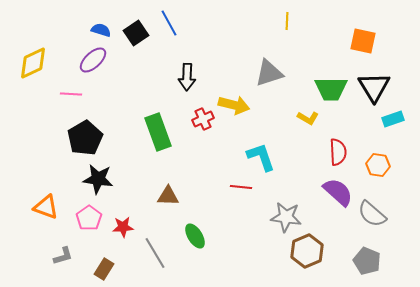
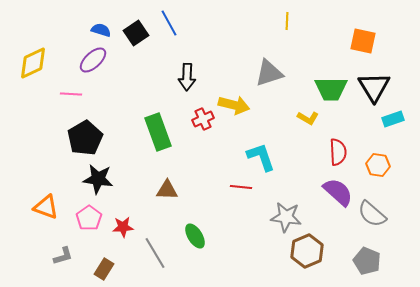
brown triangle: moved 1 px left, 6 px up
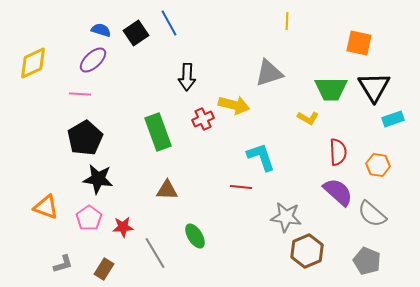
orange square: moved 4 px left, 2 px down
pink line: moved 9 px right
gray L-shape: moved 8 px down
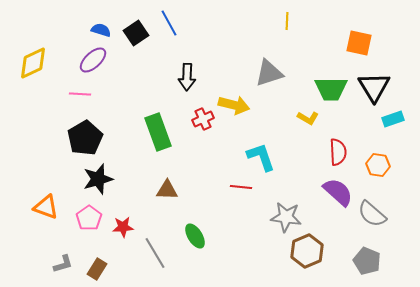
black star: rotated 24 degrees counterclockwise
brown rectangle: moved 7 px left
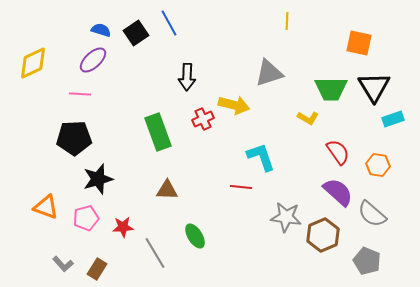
black pentagon: moved 11 px left; rotated 28 degrees clockwise
red semicircle: rotated 32 degrees counterclockwise
pink pentagon: moved 3 px left; rotated 20 degrees clockwise
brown hexagon: moved 16 px right, 16 px up
gray L-shape: rotated 65 degrees clockwise
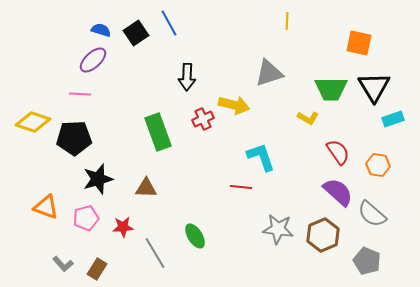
yellow diamond: moved 59 px down; rotated 44 degrees clockwise
brown triangle: moved 21 px left, 2 px up
gray star: moved 8 px left, 12 px down
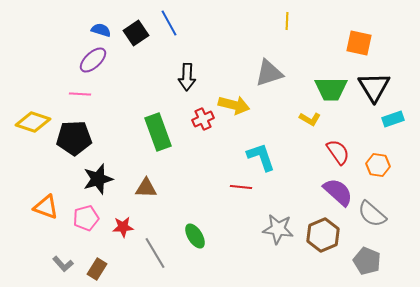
yellow L-shape: moved 2 px right, 1 px down
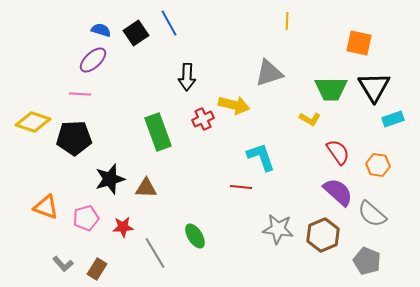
black star: moved 12 px right
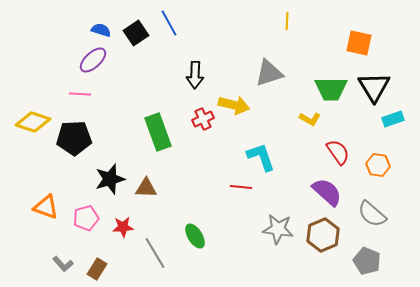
black arrow: moved 8 px right, 2 px up
purple semicircle: moved 11 px left
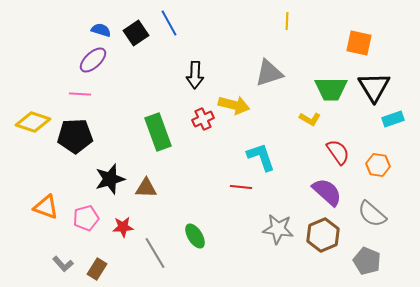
black pentagon: moved 1 px right, 2 px up
